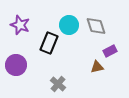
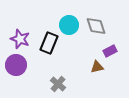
purple star: moved 14 px down
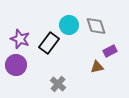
black rectangle: rotated 15 degrees clockwise
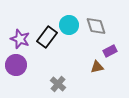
black rectangle: moved 2 px left, 6 px up
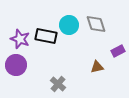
gray diamond: moved 2 px up
black rectangle: moved 1 px left, 1 px up; rotated 65 degrees clockwise
purple rectangle: moved 8 px right
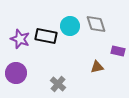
cyan circle: moved 1 px right, 1 px down
purple rectangle: rotated 40 degrees clockwise
purple circle: moved 8 px down
